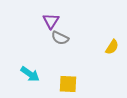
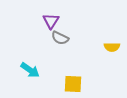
yellow semicircle: rotated 56 degrees clockwise
cyan arrow: moved 4 px up
yellow square: moved 5 px right
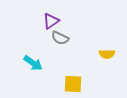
purple triangle: rotated 24 degrees clockwise
yellow semicircle: moved 5 px left, 7 px down
cyan arrow: moved 3 px right, 7 px up
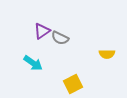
purple triangle: moved 9 px left, 10 px down
yellow square: rotated 30 degrees counterclockwise
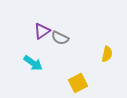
yellow semicircle: rotated 77 degrees counterclockwise
yellow square: moved 5 px right, 1 px up
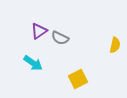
purple triangle: moved 3 px left
yellow semicircle: moved 8 px right, 9 px up
yellow square: moved 4 px up
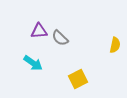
purple triangle: rotated 30 degrees clockwise
gray semicircle: rotated 18 degrees clockwise
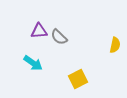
gray semicircle: moved 1 px left, 1 px up
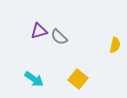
purple triangle: rotated 12 degrees counterclockwise
cyan arrow: moved 1 px right, 16 px down
yellow square: rotated 24 degrees counterclockwise
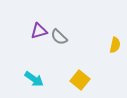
yellow square: moved 2 px right, 1 px down
